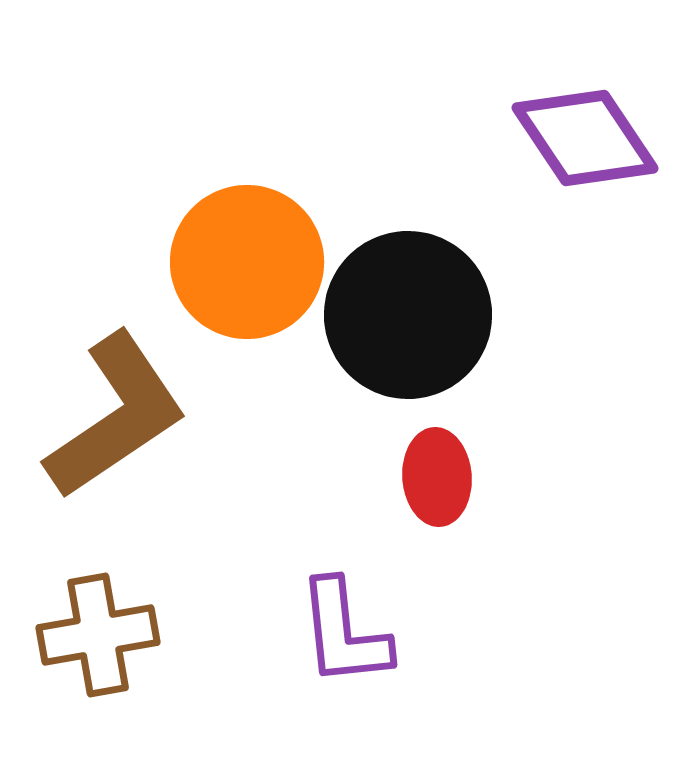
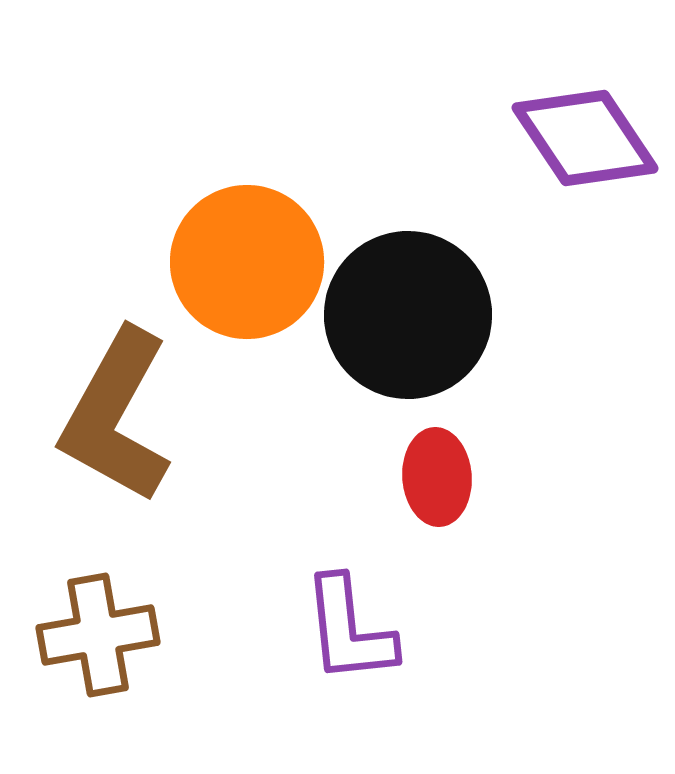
brown L-shape: rotated 153 degrees clockwise
purple L-shape: moved 5 px right, 3 px up
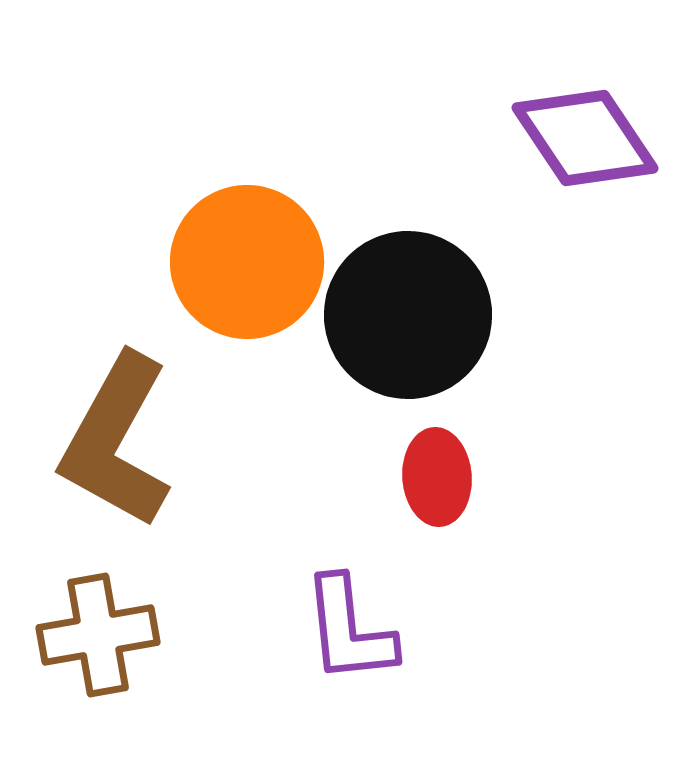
brown L-shape: moved 25 px down
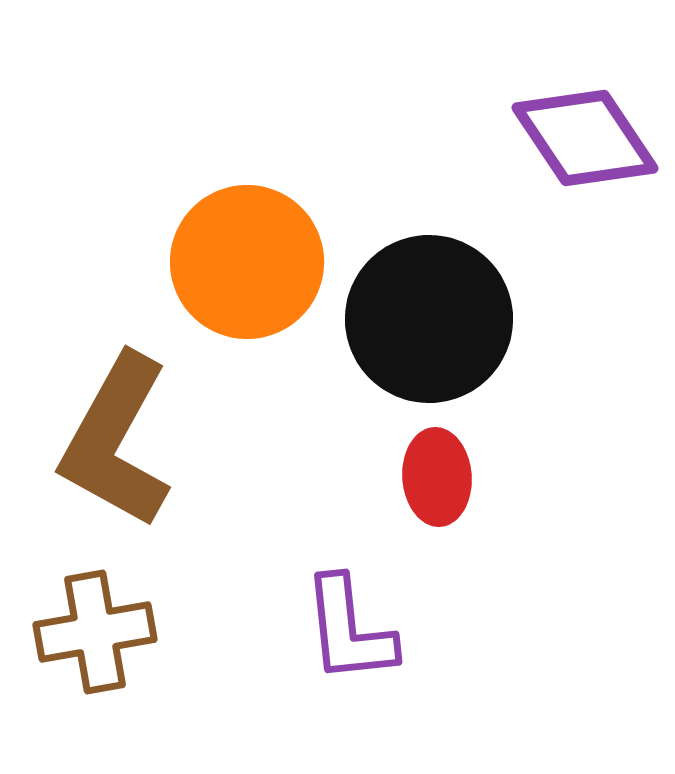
black circle: moved 21 px right, 4 px down
brown cross: moved 3 px left, 3 px up
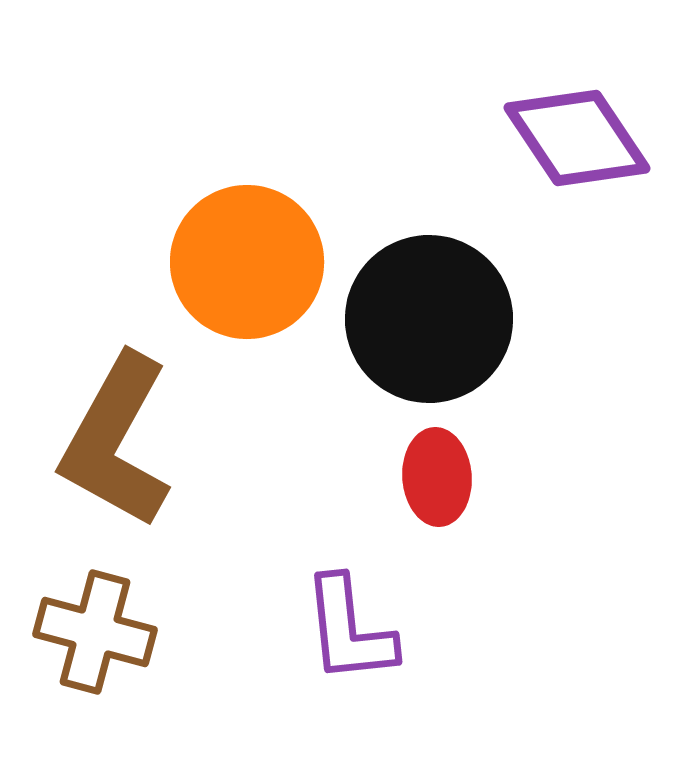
purple diamond: moved 8 px left
brown cross: rotated 25 degrees clockwise
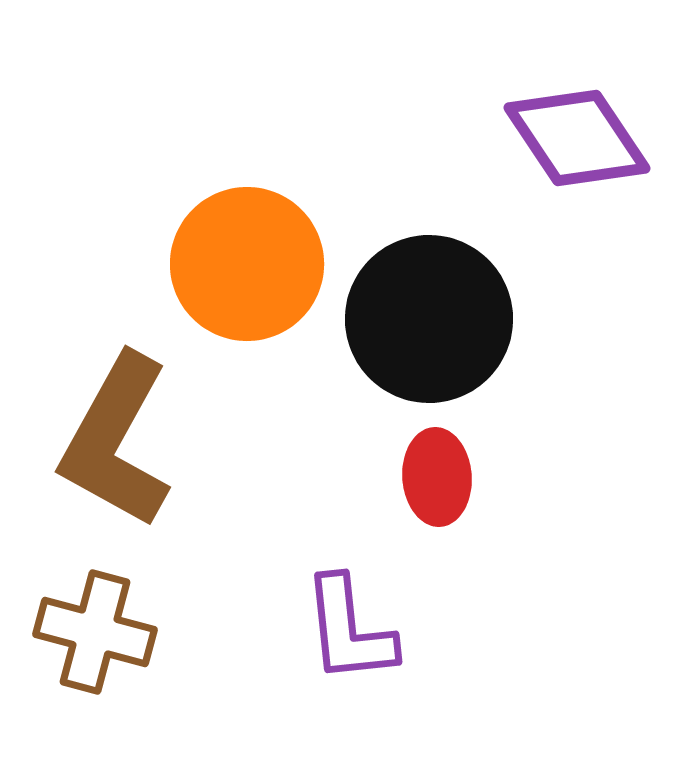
orange circle: moved 2 px down
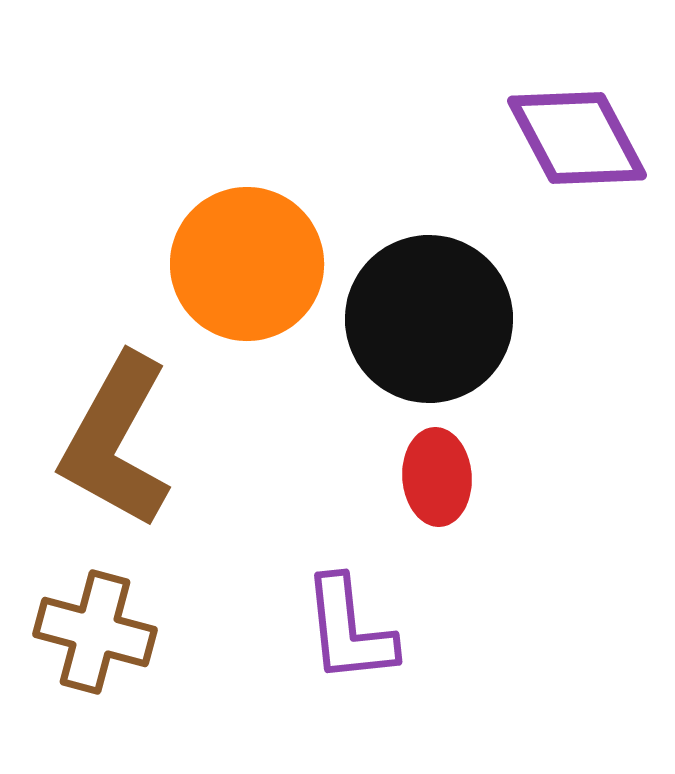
purple diamond: rotated 6 degrees clockwise
